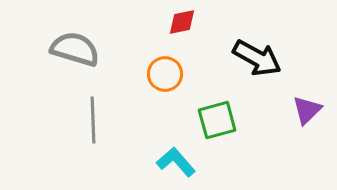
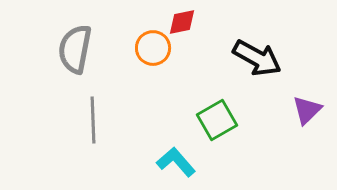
gray semicircle: rotated 96 degrees counterclockwise
orange circle: moved 12 px left, 26 px up
green square: rotated 15 degrees counterclockwise
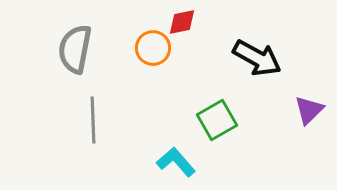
purple triangle: moved 2 px right
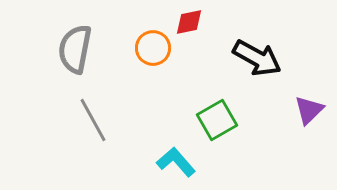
red diamond: moved 7 px right
gray line: rotated 27 degrees counterclockwise
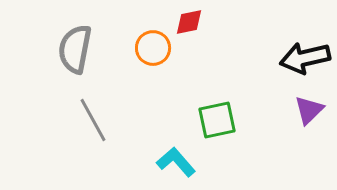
black arrow: moved 48 px right; rotated 138 degrees clockwise
green square: rotated 18 degrees clockwise
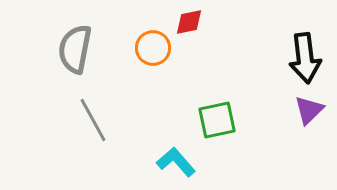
black arrow: rotated 84 degrees counterclockwise
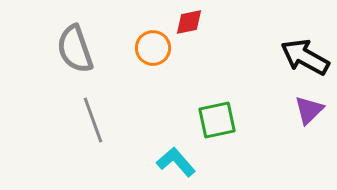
gray semicircle: rotated 30 degrees counterclockwise
black arrow: moved 1 px up; rotated 126 degrees clockwise
gray line: rotated 9 degrees clockwise
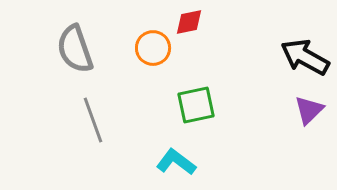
green square: moved 21 px left, 15 px up
cyan L-shape: rotated 12 degrees counterclockwise
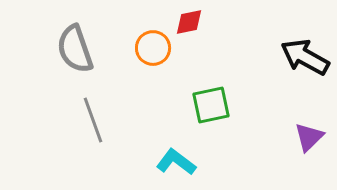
green square: moved 15 px right
purple triangle: moved 27 px down
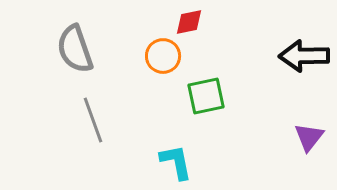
orange circle: moved 10 px right, 8 px down
black arrow: moved 1 px left, 1 px up; rotated 30 degrees counterclockwise
green square: moved 5 px left, 9 px up
purple triangle: rotated 8 degrees counterclockwise
cyan L-shape: rotated 42 degrees clockwise
